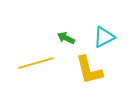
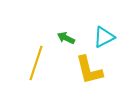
yellow line: rotated 56 degrees counterclockwise
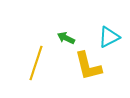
cyan triangle: moved 5 px right
yellow L-shape: moved 1 px left, 4 px up
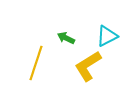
cyan triangle: moved 2 px left, 1 px up
yellow L-shape: rotated 72 degrees clockwise
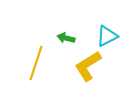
green arrow: rotated 12 degrees counterclockwise
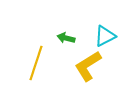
cyan triangle: moved 2 px left
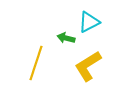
cyan triangle: moved 16 px left, 14 px up
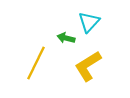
cyan triangle: rotated 20 degrees counterclockwise
yellow line: rotated 8 degrees clockwise
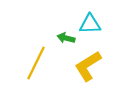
cyan triangle: moved 1 px right, 2 px down; rotated 45 degrees clockwise
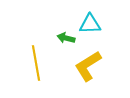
yellow line: rotated 36 degrees counterclockwise
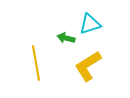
cyan triangle: rotated 15 degrees counterclockwise
